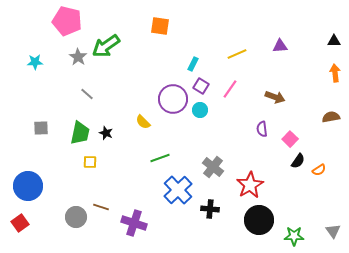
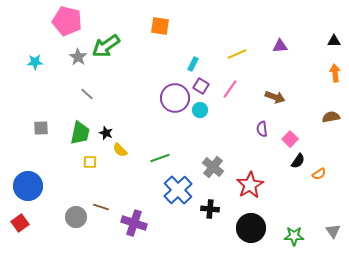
purple circle: moved 2 px right, 1 px up
yellow semicircle: moved 23 px left, 28 px down
orange semicircle: moved 4 px down
black circle: moved 8 px left, 8 px down
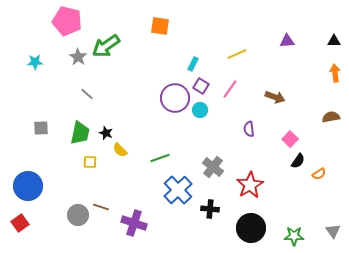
purple triangle: moved 7 px right, 5 px up
purple semicircle: moved 13 px left
gray circle: moved 2 px right, 2 px up
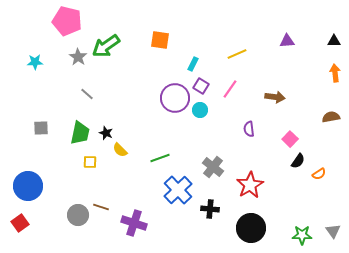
orange square: moved 14 px down
brown arrow: rotated 12 degrees counterclockwise
green star: moved 8 px right, 1 px up
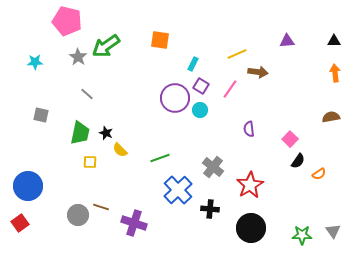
brown arrow: moved 17 px left, 25 px up
gray square: moved 13 px up; rotated 14 degrees clockwise
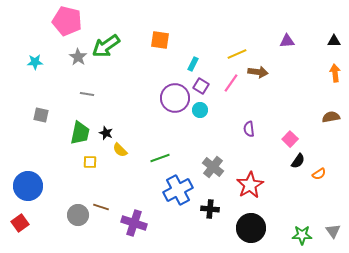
pink line: moved 1 px right, 6 px up
gray line: rotated 32 degrees counterclockwise
blue cross: rotated 16 degrees clockwise
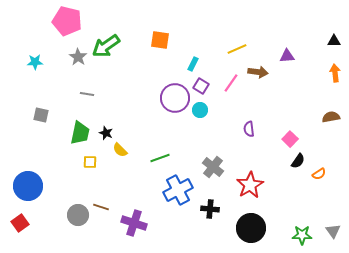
purple triangle: moved 15 px down
yellow line: moved 5 px up
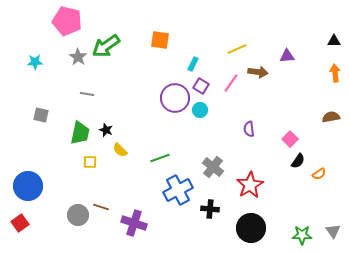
black star: moved 3 px up
